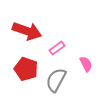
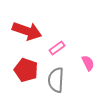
pink semicircle: moved 2 px right, 1 px up
red pentagon: moved 1 px down
gray semicircle: rotated 25 degrees counterclockwise
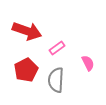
red pentagon: rotated 25 degrees clockwise
